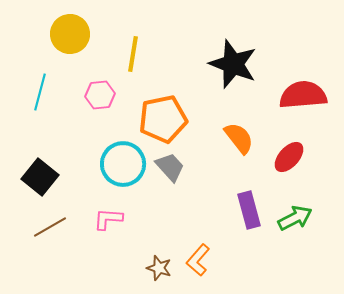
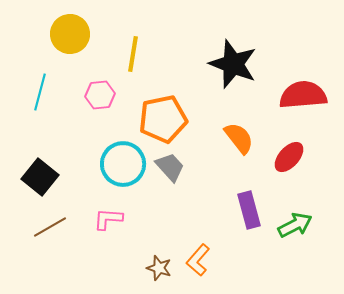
green arrow: moved 7 px down
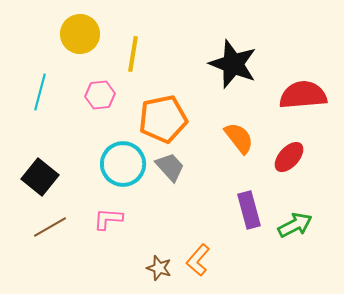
yellow circle: moved 10 px right
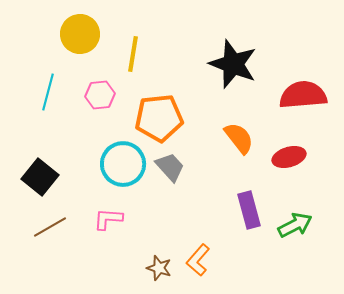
cyan line: moved 8 px right
orange pentagon: moved 4 px left, 1 px up; rotated 6 degrees clockwise
red ellipse: rotated 32 degrees clockwise
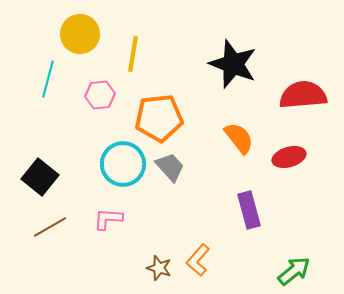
cyan line: moved 13 px up
green arrow: moved 1 px left, 46 px down; rotated 12 degrees counterclockwise
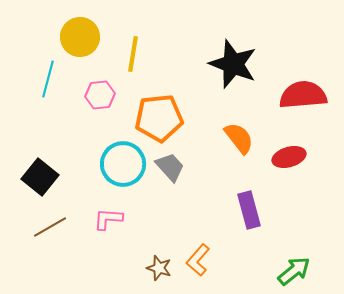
yellow circle: moved 3 px down
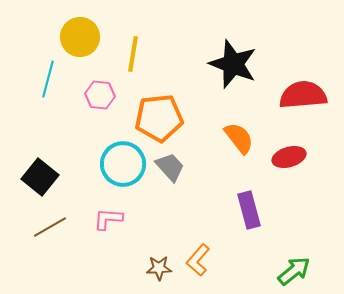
pink hexagon: rotated 12 degrees clockwise
brown star: rotated 20 degrees counterclockwise
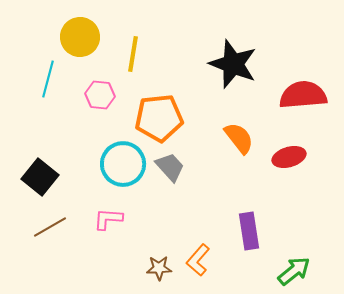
purple rectangle: moved 21 px down; rotated 6 degrees clockwise
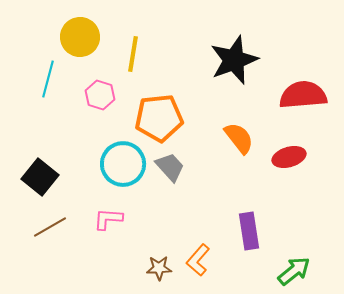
black star: moved 1 px right, 4 px up; rotated 30 degrees clockwise
pink hexagon: rotated 12 degrees clockwise
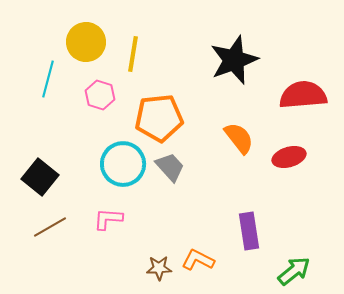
yellow circle: moved 6 px right, 5 px down
orange L-shape: rotated 76 degrees clockwise
